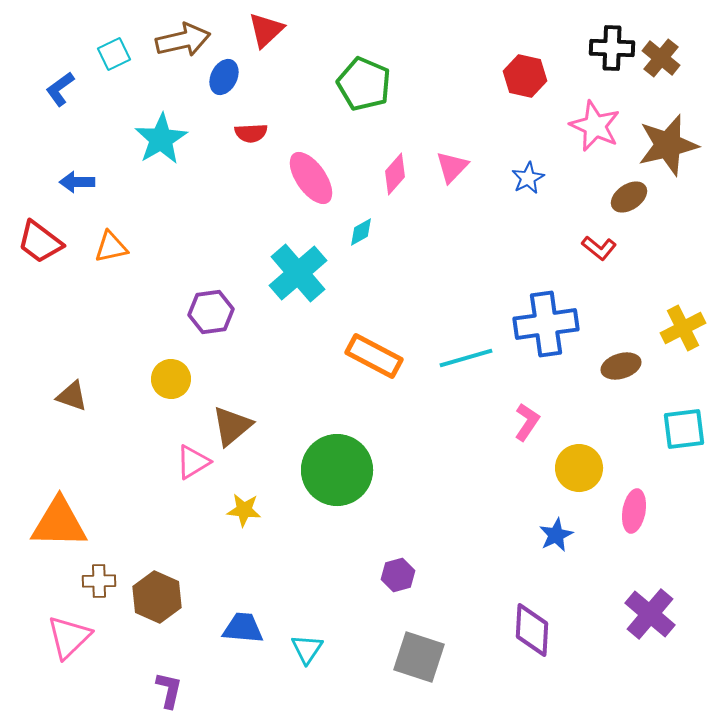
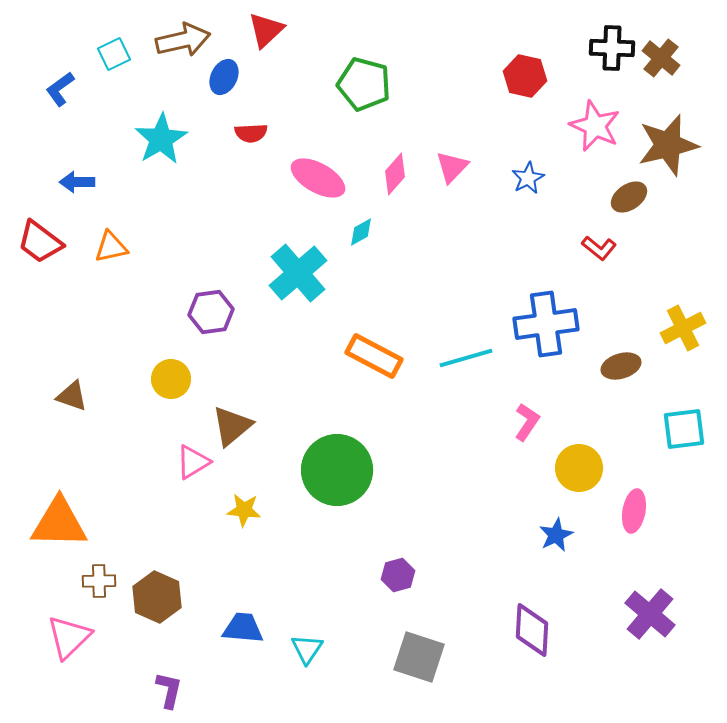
green pentagon at (364, 84): rotated 8 degrees counterclockwise
pink ellipse at (311, 178): moved 7 px right; rotated 26 degrees counterclockwise
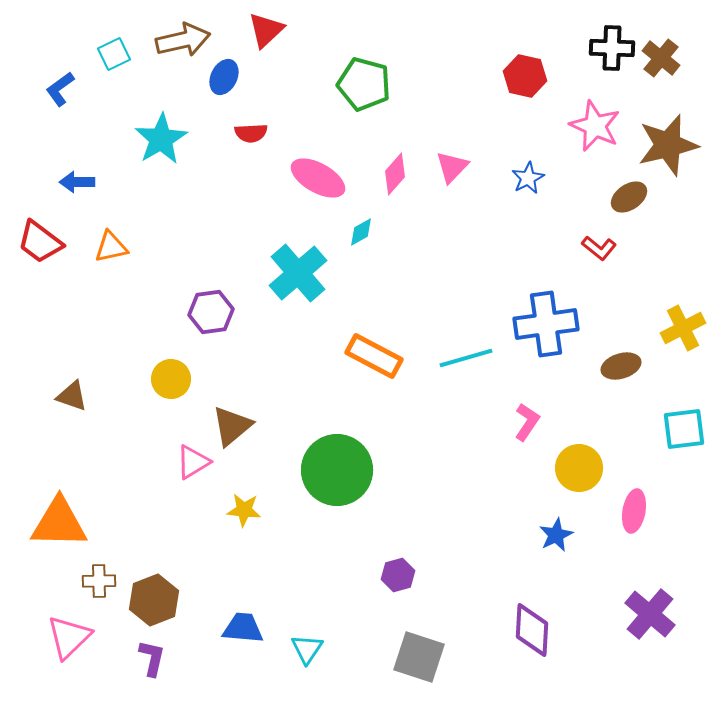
brown hexagon at (157, 597): moved 3 px left, 3 px down; rotated 15 degrees clockwise
purple L-shape at (169, 690): moved 17 px left, 32 px up
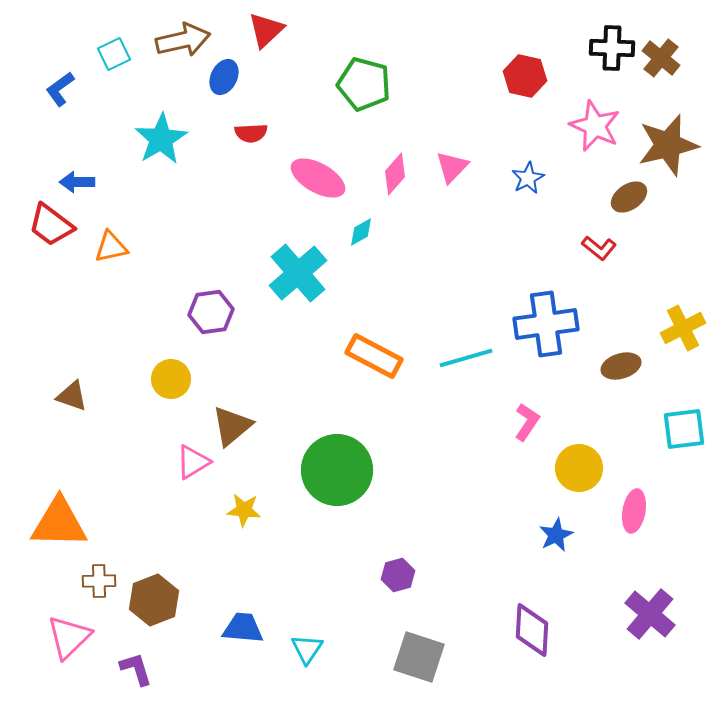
red trapezoid at (40, 242): moved 11 px right, 17 px up
purple L-shape at (152, 658): moved 16 px left, 11 px down; rotated 30 degrees counterclockwise
